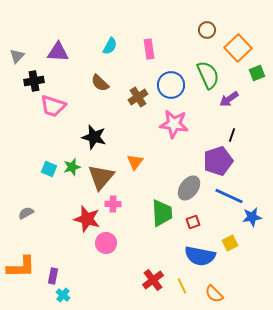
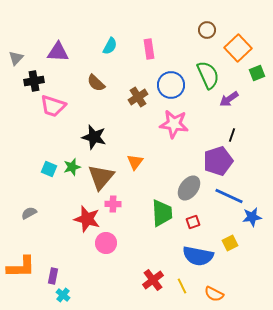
gray triangle: moved 1 px left, 2 px down
brown semicircle: moved 4 px left
gray semicircle: moved 3 px right
blue semicircle: moved 2 px left
orange semicircle: rotated 18 degrees counterclockwise
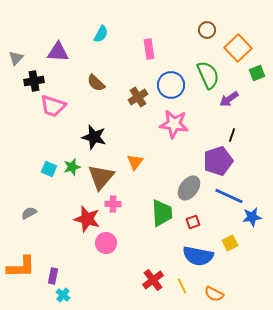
cyan semicircle: moved 9 px left, 12 px up
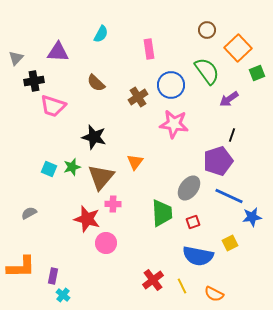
green semicircle: moved 1 px left, 4 px up; rotated 12 degrees counterclockwise
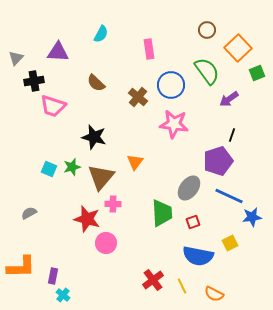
brown cross: rotated 18 degrees counterclockwise
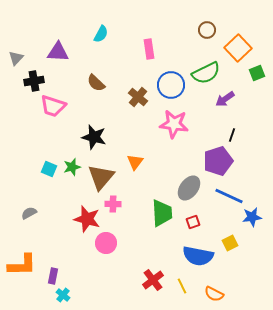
green semicircle: moved 1 px left, 2 px down; rotated 100 degrees clockwise
purple arrow: moved 4 px left
orange L-shape: moved 1 px right, 2 px up
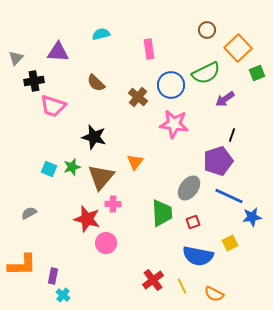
cyan semicircle: rotated 132 degrees counterclockwise
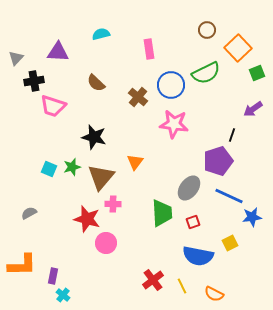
purple arrow: moved 28 px right, 10 px down
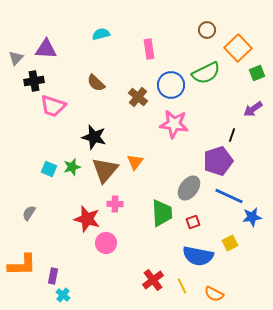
purple triangle: moved 12 px left, 3 px up
brown triangle: moved 4 px right, 7 px up
pink cross: moved 2 px right
gray semicircle: rotated 28 degrees counterclockwise
